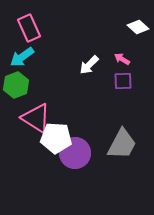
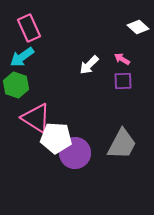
green hexagon: rotated 20 degrees counterclockwise
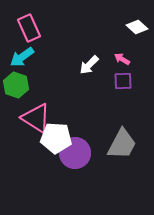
white diamond: moved 1 px left
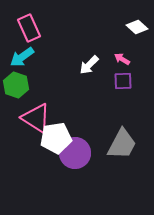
white pentagon: rotated 12 degrees counterclockwise
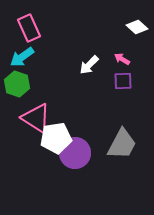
green hexagon: moved 1 px right, 1 px up
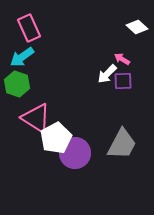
white arrow: moved 18 px right, 9 px down
white pentagon: rotated 20 degrees counterclockwise
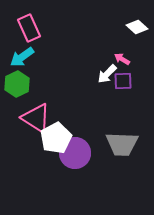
green hexagon: rotated 15 degrees clockwise
gray trapezoid: rotated 64 degrees clockwise
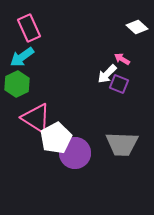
purple square: moved 4 px left, 3 px down; rotated 24 degrees clockwise
